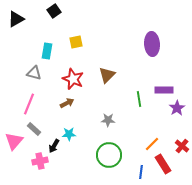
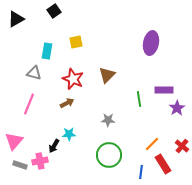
purple ellipse: moved 1 px left, 1 px up; rotated 15 degrees clockwise
gray rectangle: moved 14 px left, 36 px down; rotated 24 degrees counterclockwise
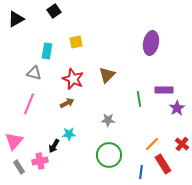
red cross: moved 2 px up
gray rectangle: moved 1 px left, 2 px down; rotated 40 degrees clockwise
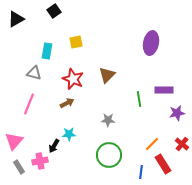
purple star: moved 5 px down; rotated 21 degrees clockwise
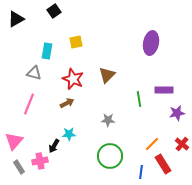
green circle: moved 1 px right, 1 px down
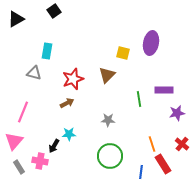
yellow square: moved 47 px right, 11 px down; rotated 24 degrees clockwise
red star: rotated 30 degrees clockwise
pink line: moved 6 px left, 8 px down
orange line: rotated 63 degrees counterclockwise
pink cross: rotated 21 degrees clockwise
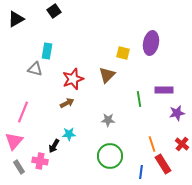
gray triangle: moved 1 px right, 4 px up
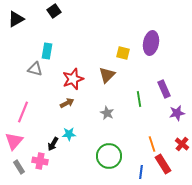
purple rectangle: moved 1 px up; rotated 66 degrees clockwise
gray star: moved 1 px left, 7 px up; rotated 24 degrees clockwise
black arrow: moved 1 px left, 2 px up
green circle: moved 1 px left
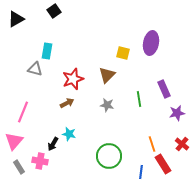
gray star: moved 8 px up; rotated 16 degrees counterclockwise
cyan star: rotated 16 degrees clockwise
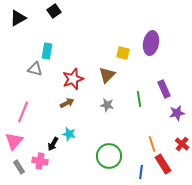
black triangle: moved 2 px right, 1 px up
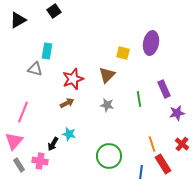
black triangle: moved 2 px down
gray rectangle: moved 2 px up
